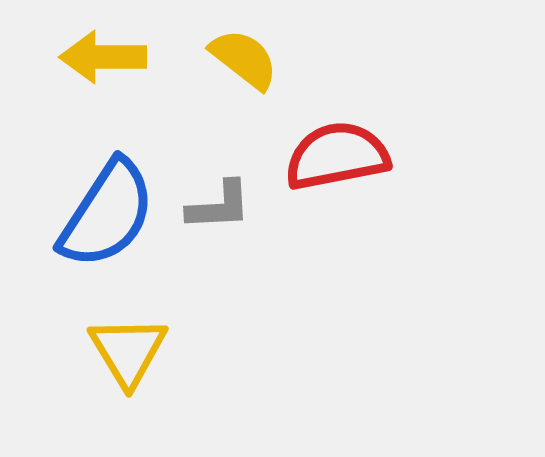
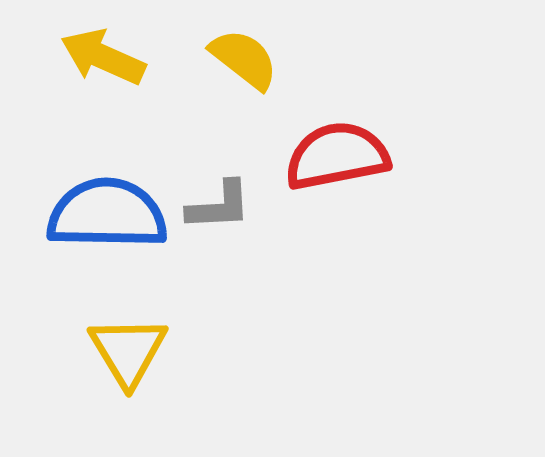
yellow arrow: rotated 24 degrees clockwise
blue semicircle: rotated 122 degrees counterclockwise
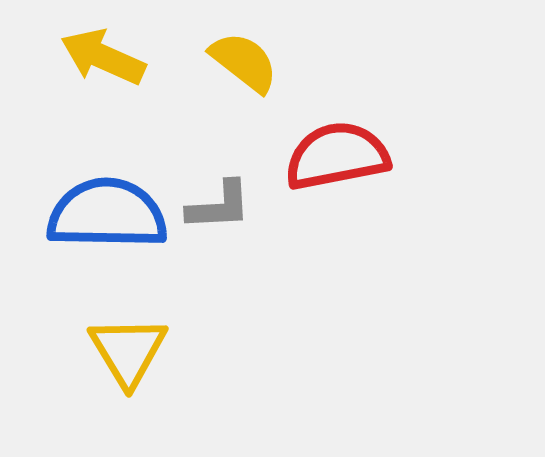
yellow semicircle: moved 3 px down
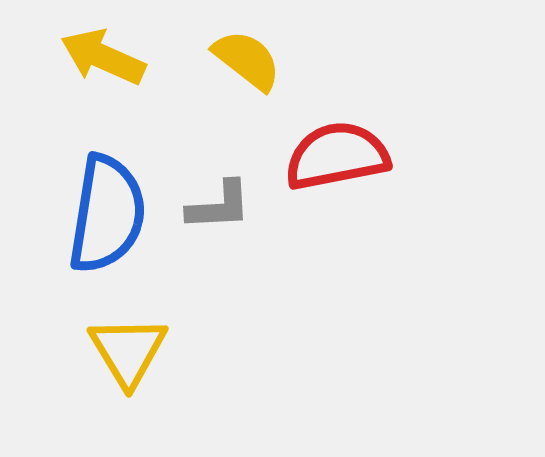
yellow semicircle: moved 3 px right, 2 px up
blue semicircle: rotated 98 degrees clockwise
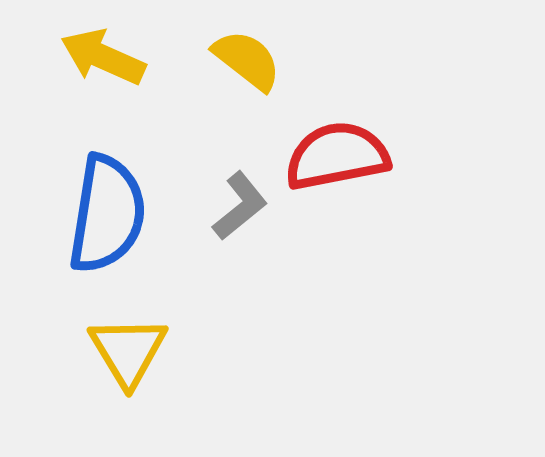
gray L-shape: moved 21 px right; rotated 36 degrees counterclockwise
